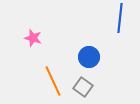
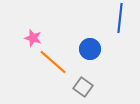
blue circle: moved 1 px right, 8 px up
orange line: moved 19 px up; rotated 24 degrees counterclockwise
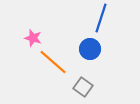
blue line: moved 19 px left; rotated 12 degrees clockwise
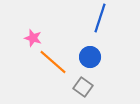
blue line: moved 1 px left
blue circle: moved 8 px down
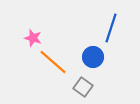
blue line: moved 11 px right, 10 px down
blue circle: moved 3 px right
